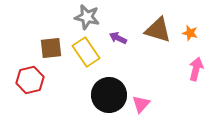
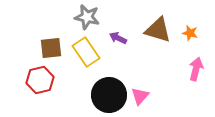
red hexagon: moved 10 px right
pink triangle: moved 1 px left, 8 px up
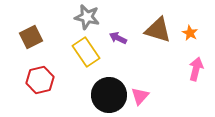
orange star: rotated 14 degrees clockwise
brown square: moved 20 px left, 11 px up; rotated 20 degrees counterclockwise
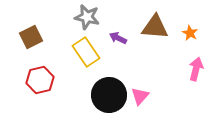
brown triangle: moved 3 px left, 3 px up; rotated 12 degrees counterclockwise
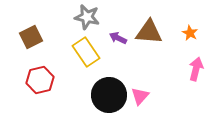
brown triangle: moved 6 px left, 5 px down
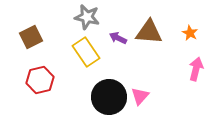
black circle: moved 2 px down
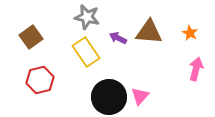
brown square: rotated 10 degrees counterclockwise
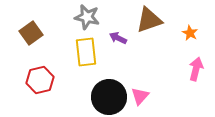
brown triangle: moved 12 px up; rotated 24 degrees counterclockwise
brown square: moved 4 px up
yellow rectangle: rotated 28 degrees clockwise
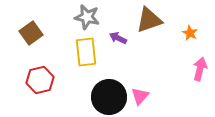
pink arrow: moved 4 px right
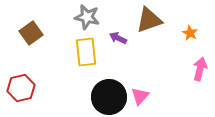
red hexagon: moved 19 px left, 8 px down
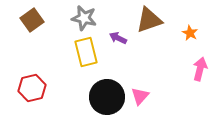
gray star: moved 3 px left, 1 px down
brown square: moved 1 px right, 13 px up
yellow rectangle: rotated 8 degrees counterclockwise
red hexagon: moved 11 px right
black circle: moved 2 px left
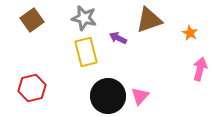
black circle: moved 1 px right, 1 px up
